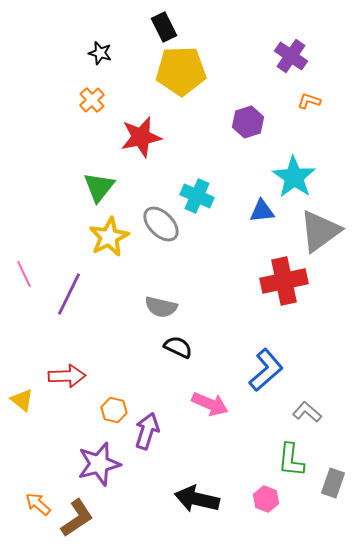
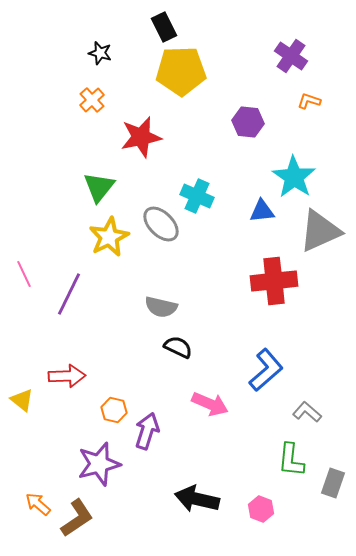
purple hexagon: rotated 24 degrees clockwise
gray triangle: rotated 12 degrees clockwise
red cross: moved 10 px left; rotated 6 degrees clockwise
pink hexagon: moved 5 px left, 10 px down
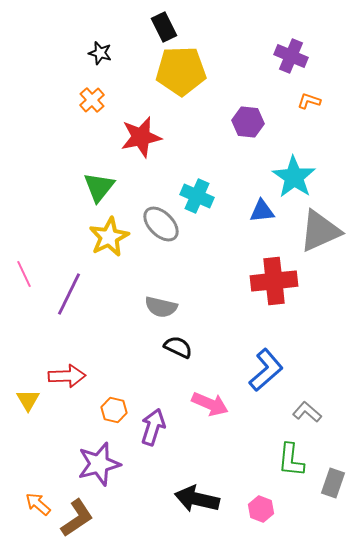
purple cross: rotated 12 degrees counterclockwise
yellow triangle: moved 6 px right; rotated 20 degrees clockwise
purple arrow: moved 6 px right, 4 px up
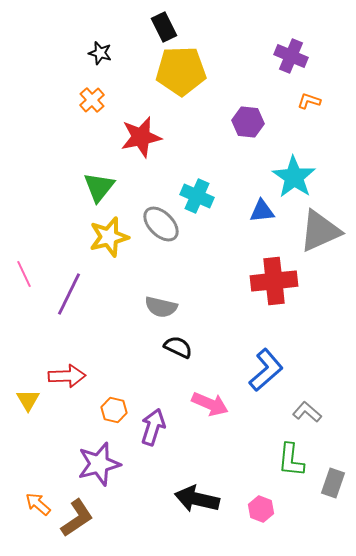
yellow star: rotated 12 degrees clockwise
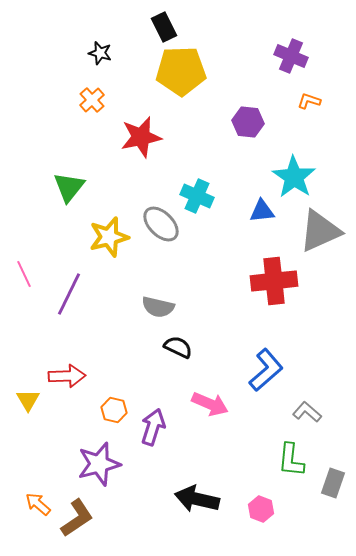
green triangle: moved 30 px left
gray semicircle: moved 3 px left
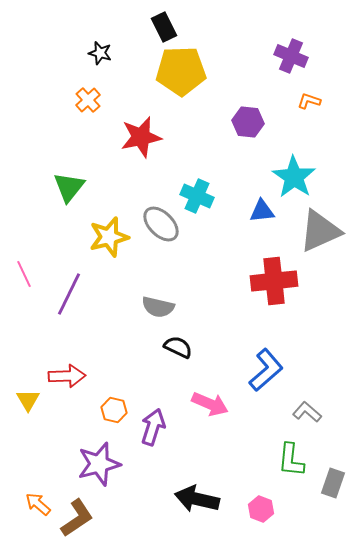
orange cross: moved 4 px left
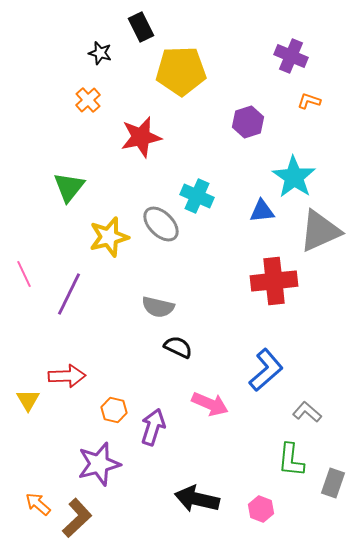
black rectangle: moved 23 px left
purple hexagon: rotated 24 degrees counterclockwise
brown L-shape: rotated 9 degrees counterclockwise
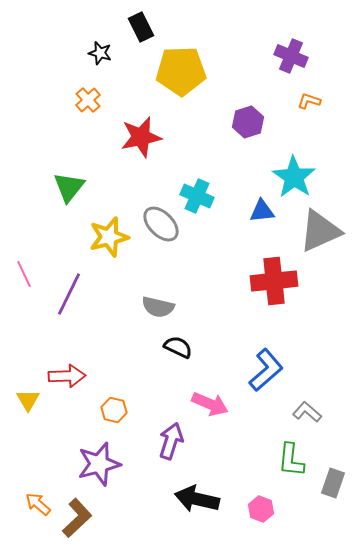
purple arrow: moved 18 px right, 14 px down
